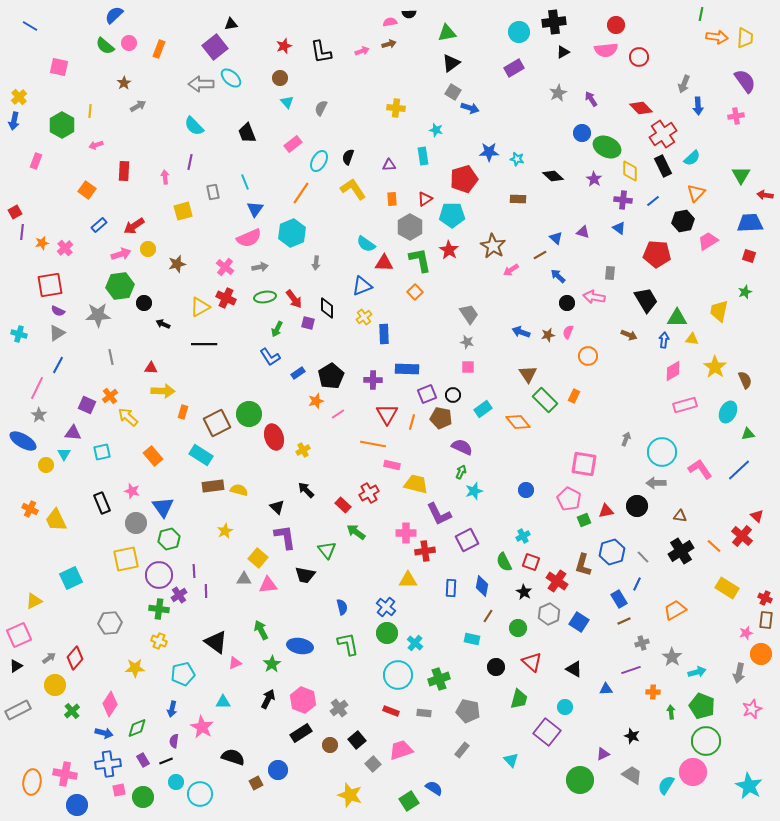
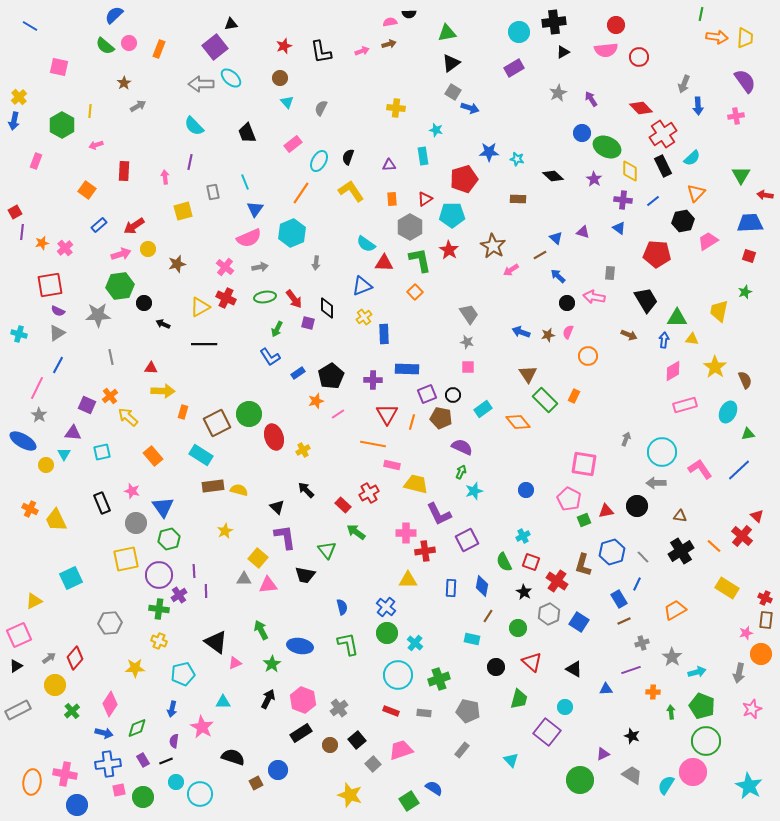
yellow L-shape at (353, 189): moved 2 px left, 2 px down
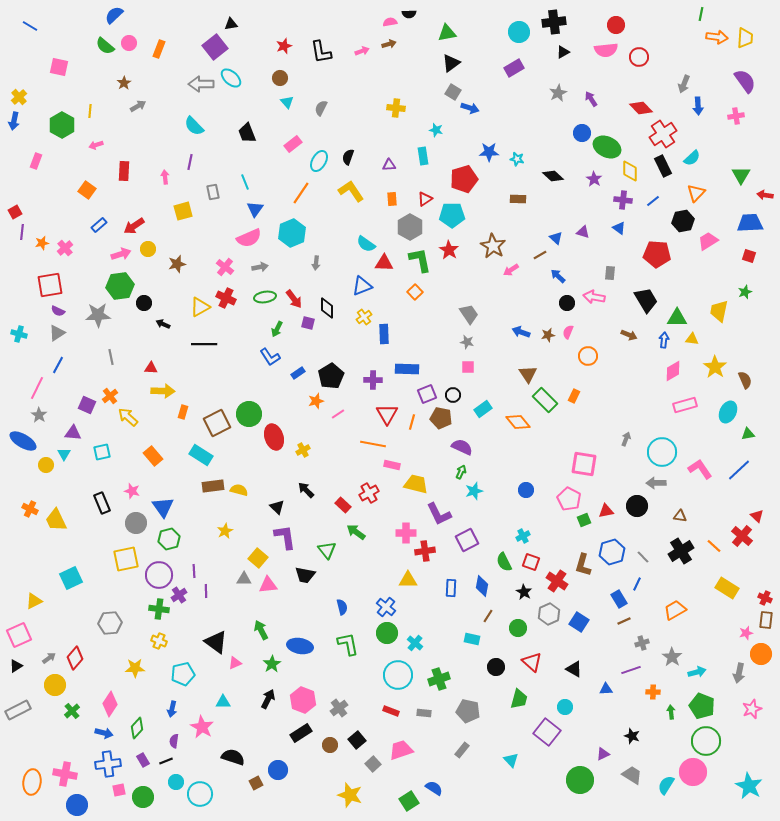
green diamond at (137, 728): rotated 25 degrees counterclockwise
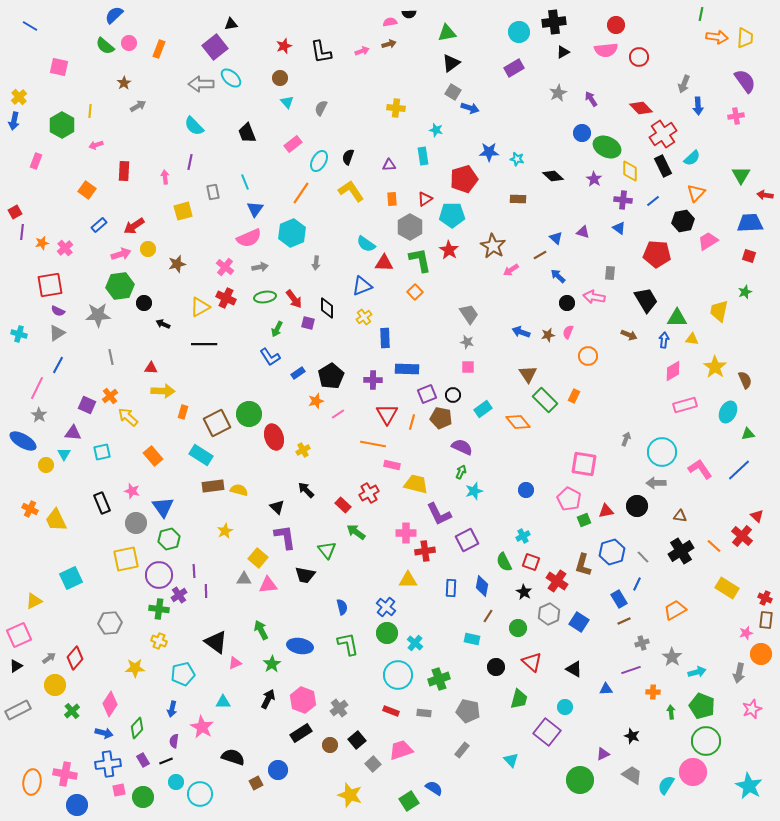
blue rectangle at (384, 334): moved 1 px right, 4 px down
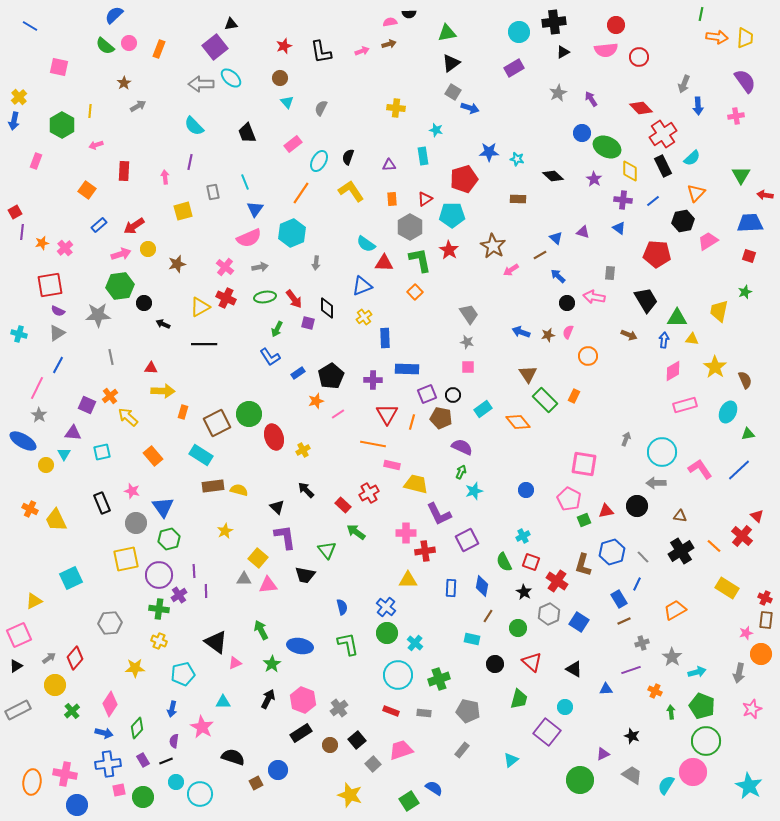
black circle at (496, 667): moved 1 px left, 3 px up
orange cross at (653, 692): moved 2 px right, 1 px up; rotated 24 degrees clockwise
cyan triangle at (511, 760): rotated 35 degrees clockwise
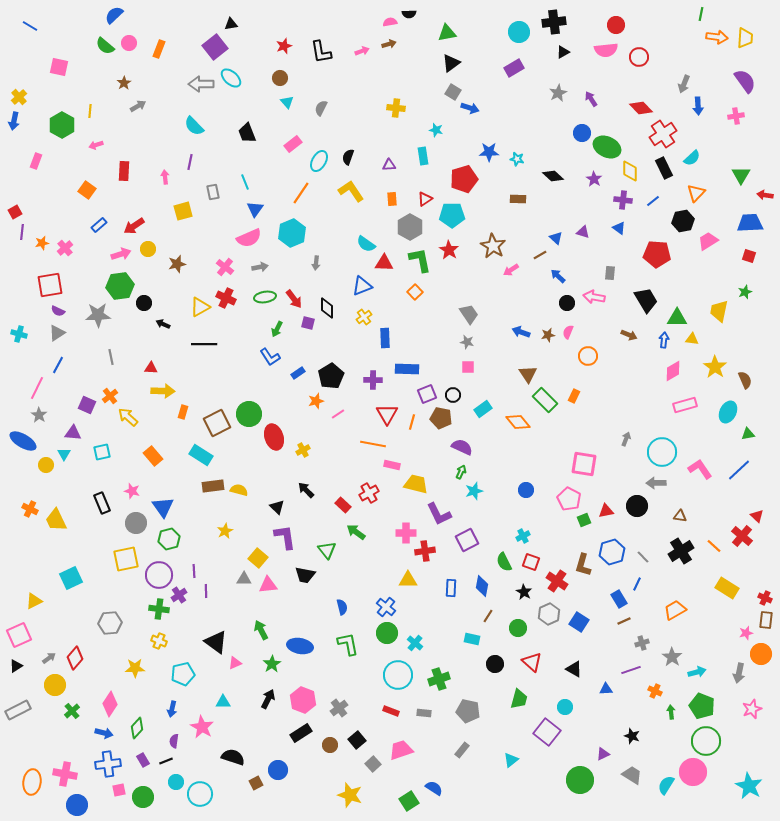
black rectangle at (663, 166): moved 1 px right, 2 px down
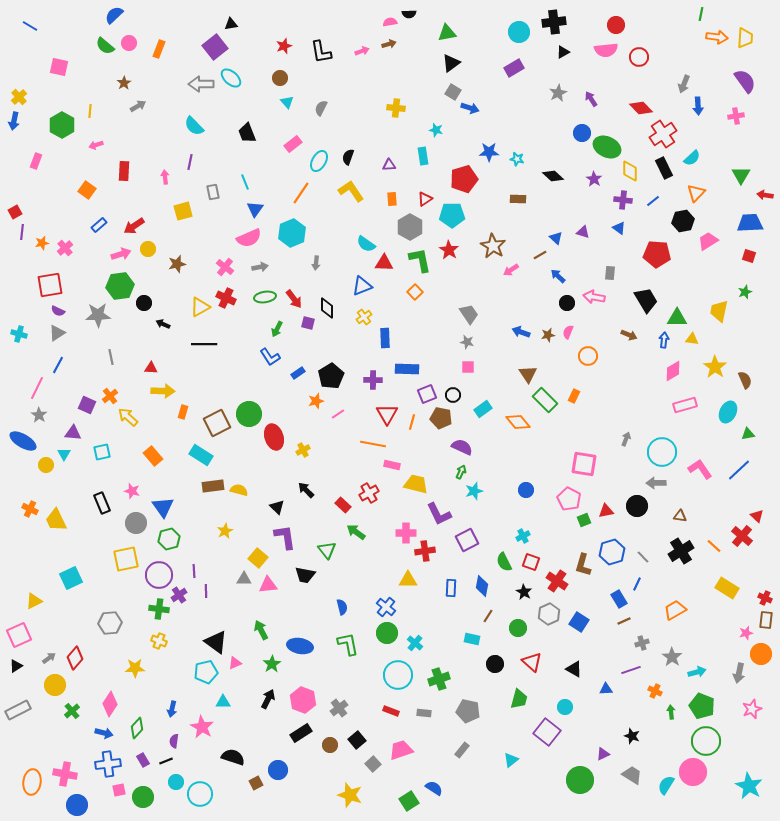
cyan pentagon at (183, 674): moved 23 px right, 2 px up
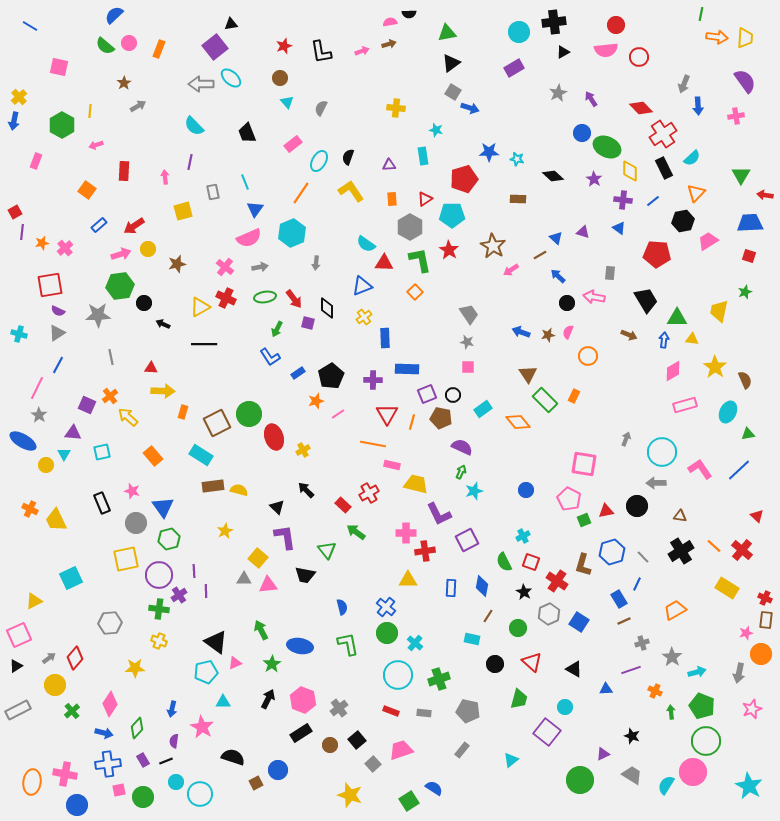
red cross at (742, 536): moved 14 px down
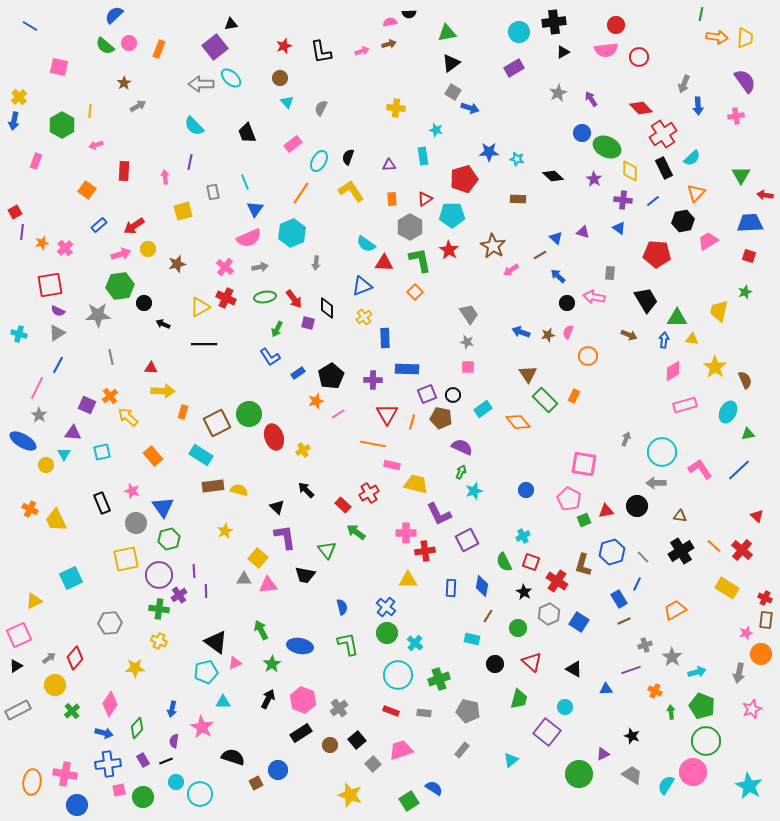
gray cross at (642, 643): moved 3 px right, 2 px down
green circle at (580, 780): moved 1 px left, 6 px up
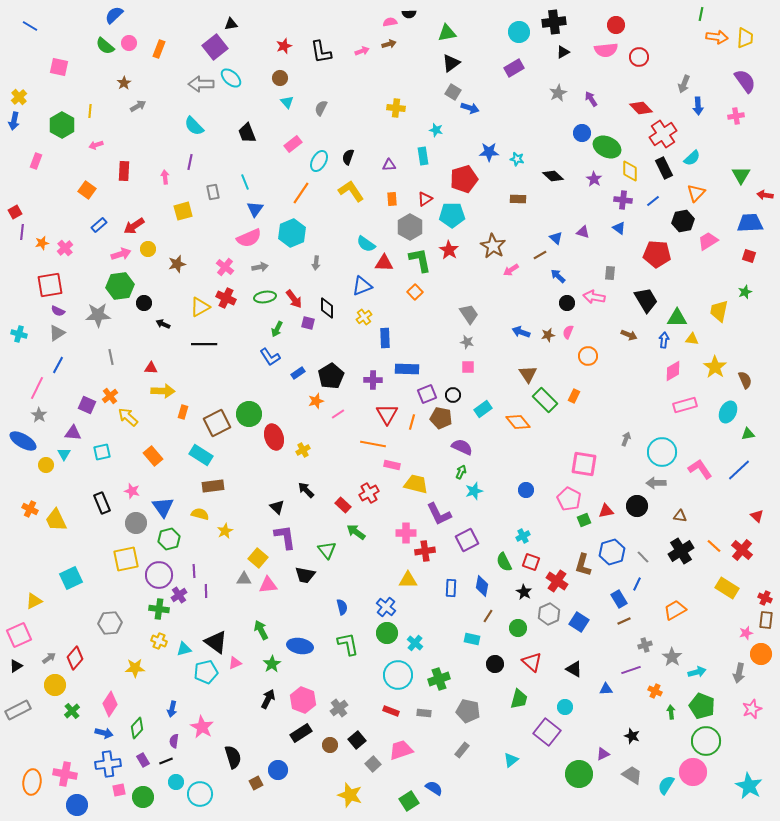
yellow semicircle at (239, 490): moved 39 px left, 24 px down
cyan triangle at (223, 702): moved 39 px left, 53 px up; rotated 14 degrees counterclockwise
black semicircle at (233, 757): rotated 55 degrees clockwise
